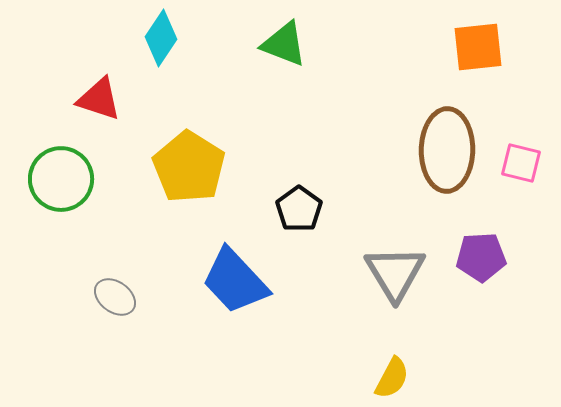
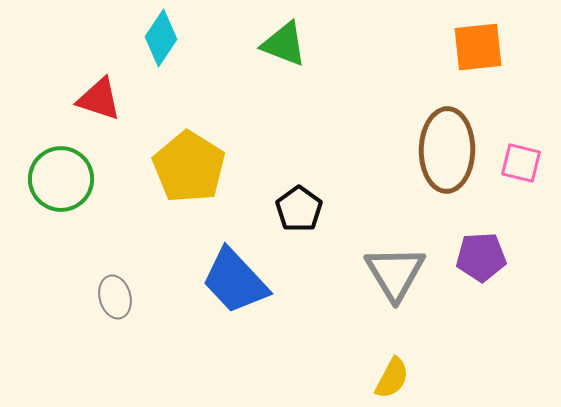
gray ellipse: rotated 39 degrees clockwise
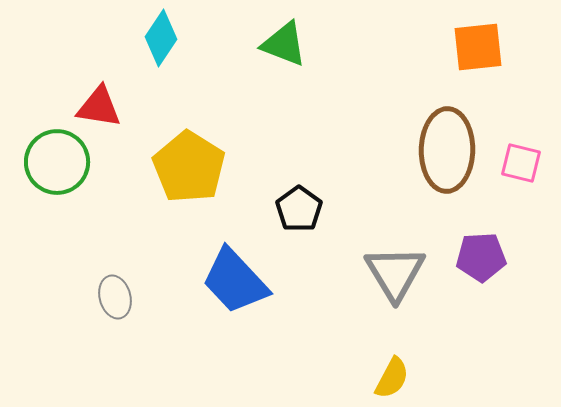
red triangle: moved 8 px down; rotated 9 degrees counterclockwise
green circle: moved 4 px left, 17 px up
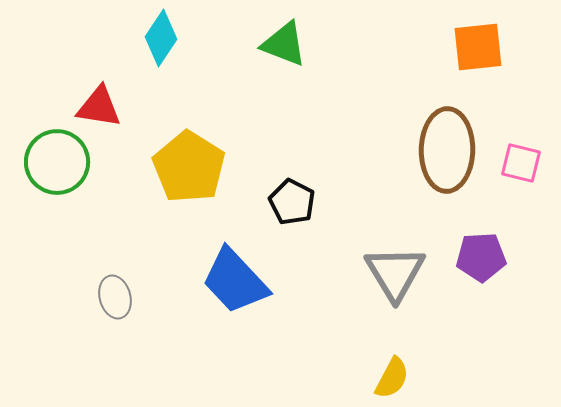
black pentagon: moved 7 px left, 7 px up; rotated 9 degrees counterclockwise
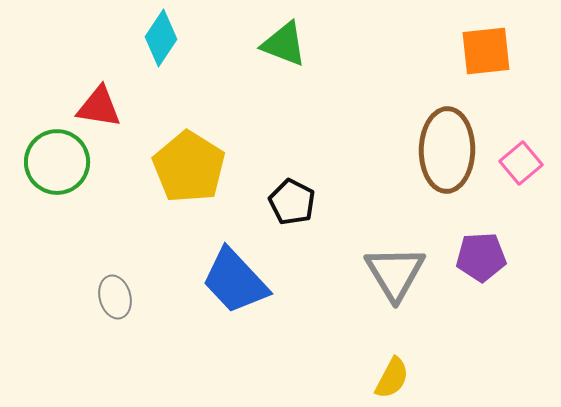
orange square: moved 8 px right, 4 px down
pink square: rotated 36 degrees clockwise
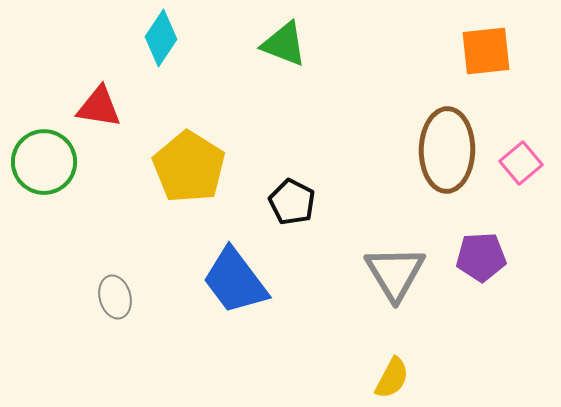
green circle: moved 13 px left
blue trapezoid: rotated 6 degrees clockwise
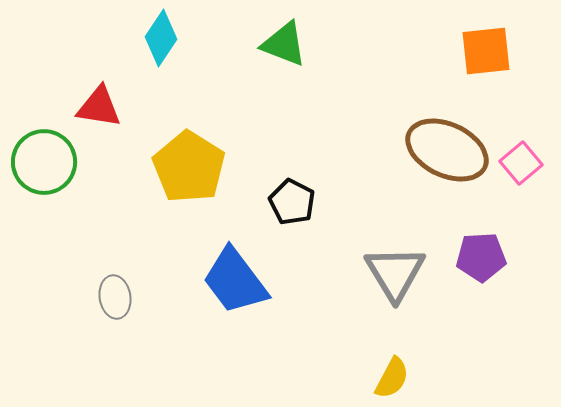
brown ellipse: rotated 66 degrees counterclockwise
gray ellipse: rotated 6 degrees clockwise
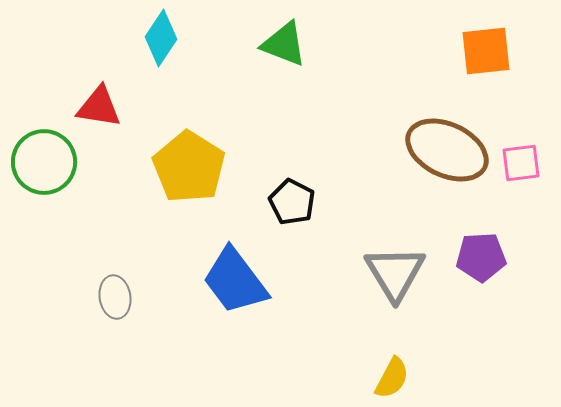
pink square: rotated 33 degrees clockwise
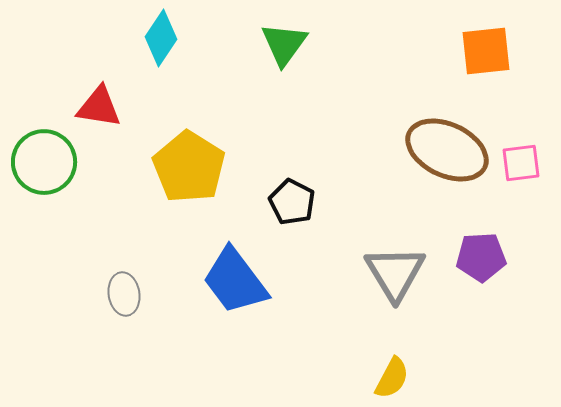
green triangle: rotated 45 degrees clockwise
gray ellipse: moved 9 px right, 3 px up
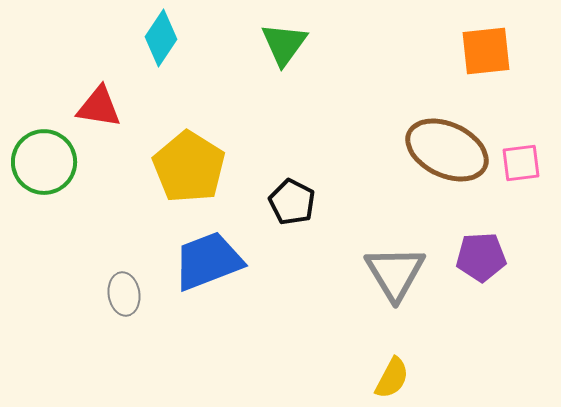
blue trapezoid: moved 27 px left, 20 px up; rotated 106 degrees clockwise
